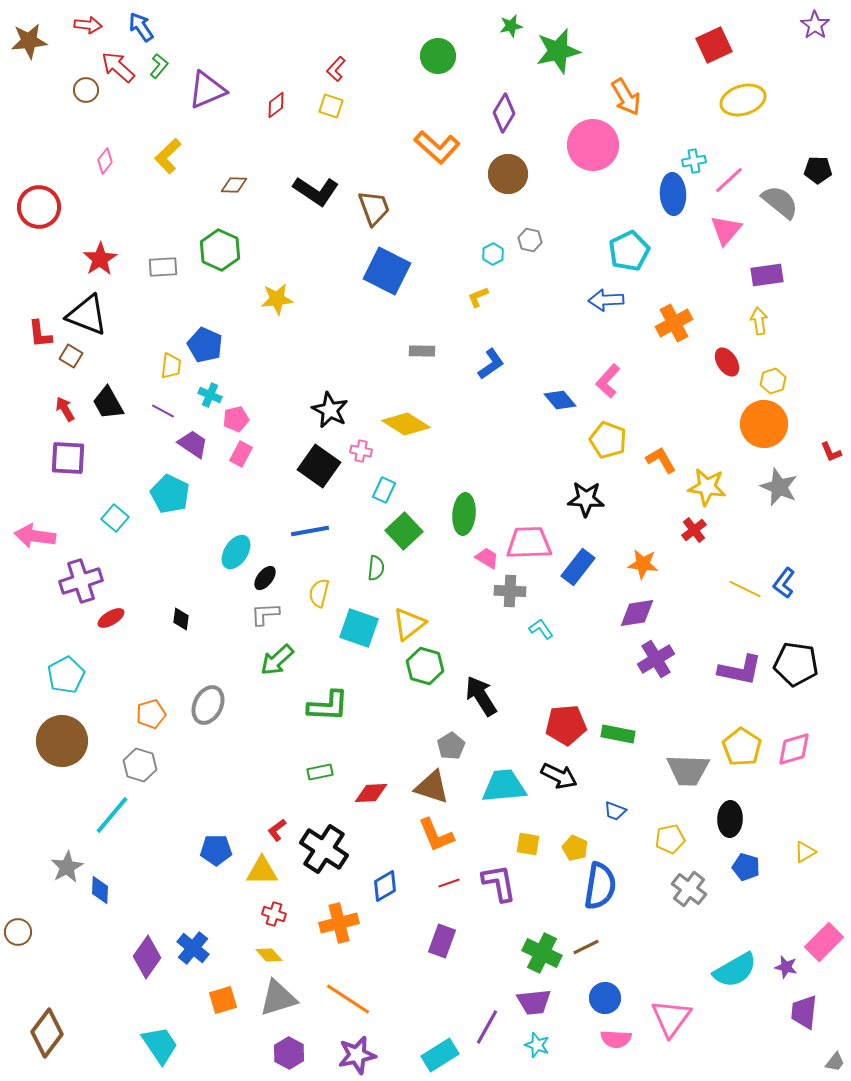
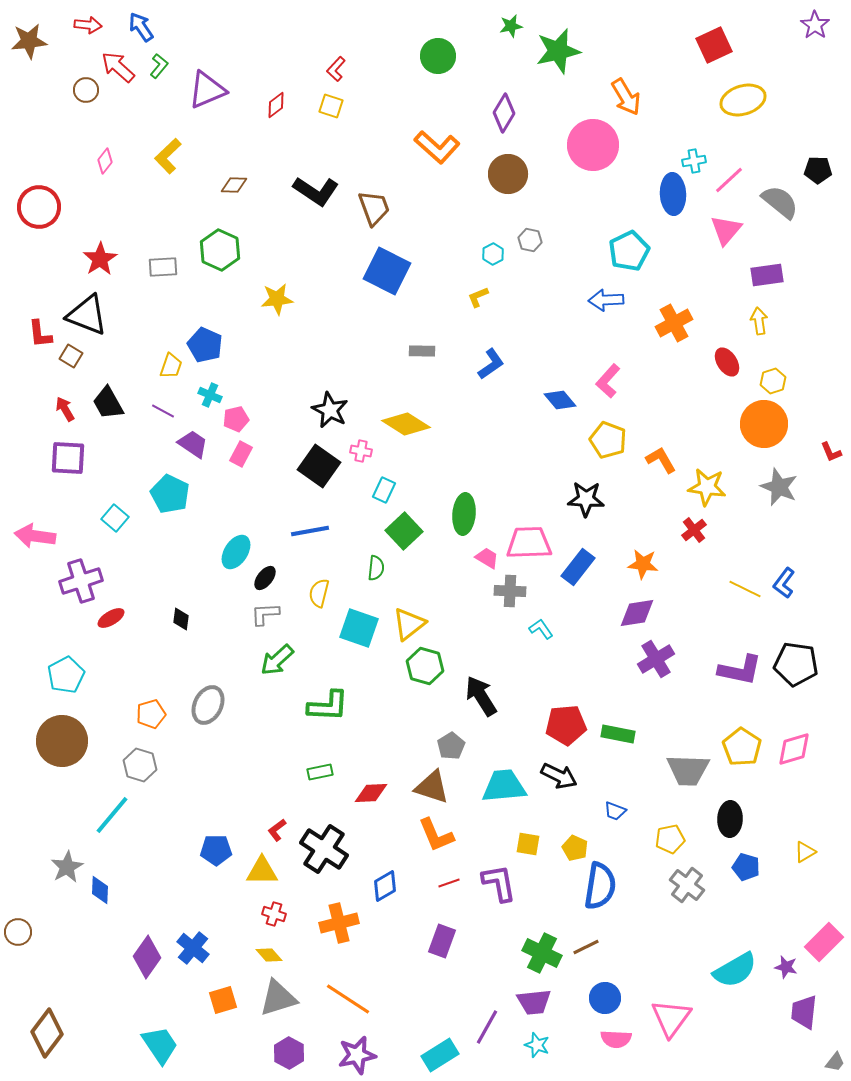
yellow trapezoid at (171, 366): rotated 12 degrees clockwise
gray cross at (689, 889): moved 2 px left, 4 px up
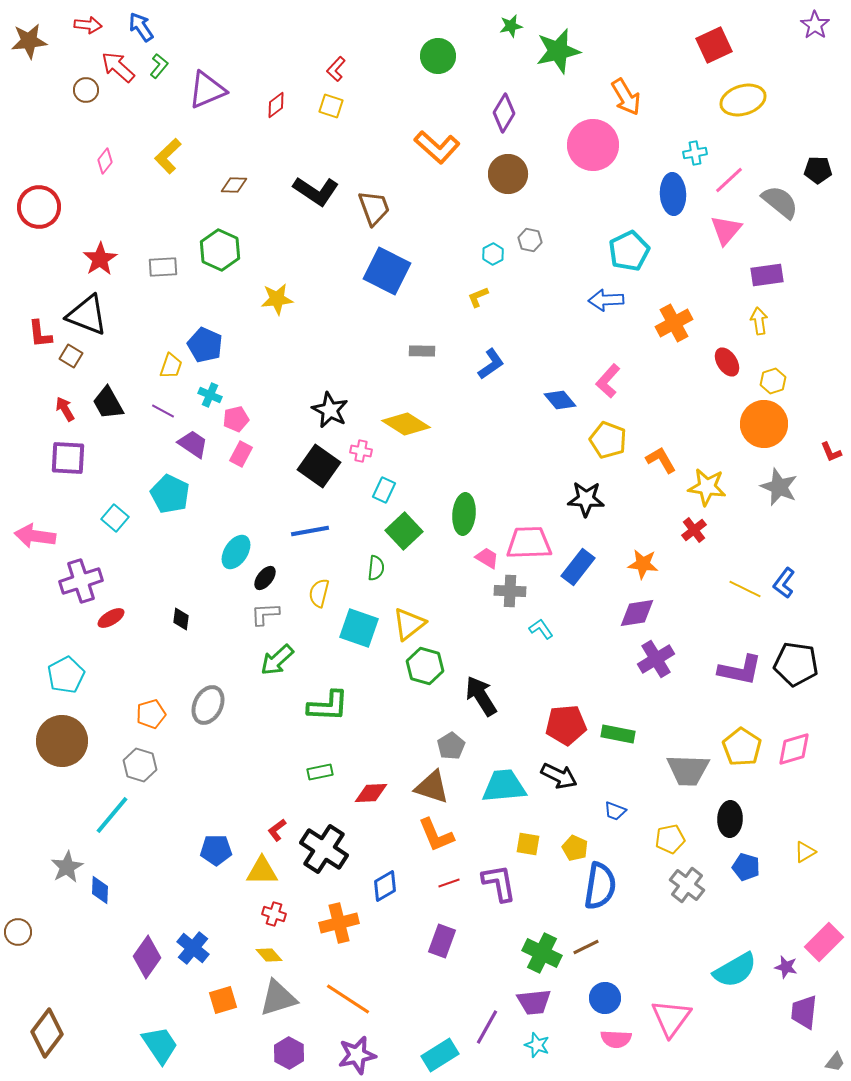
cyan cross at (694, 161): moved 1 px right, 8 px up
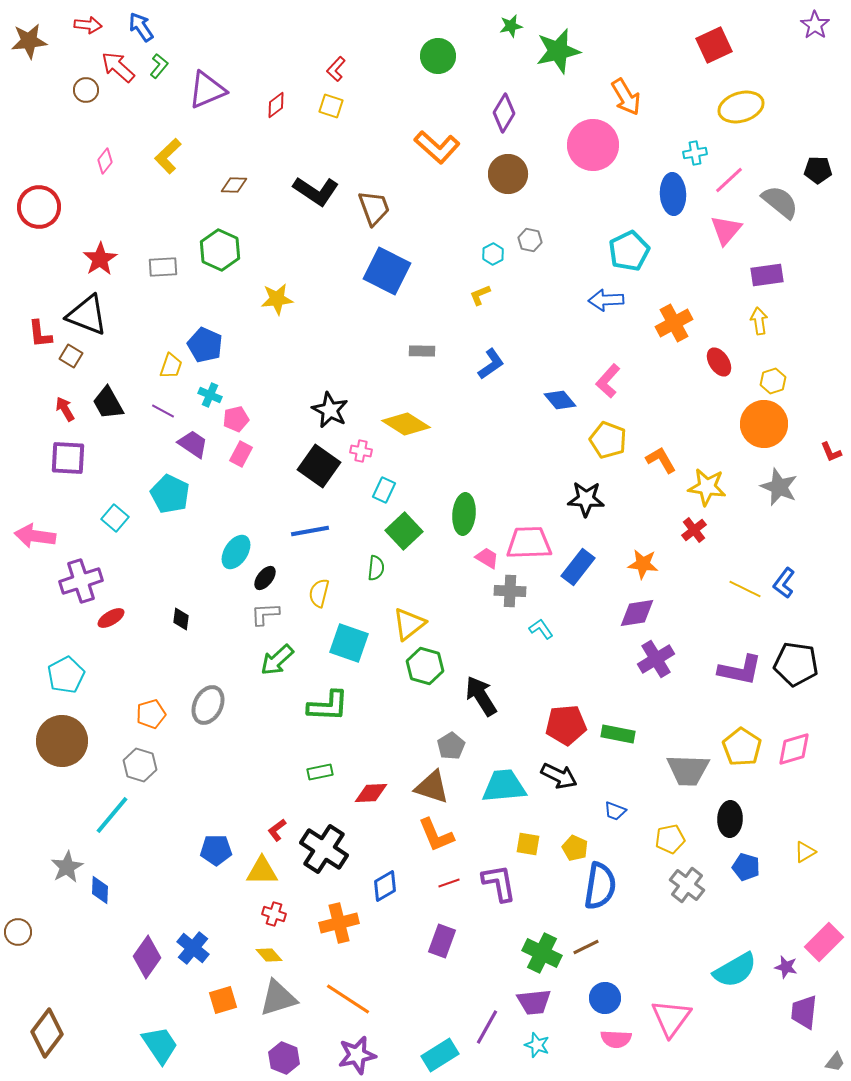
yellow ellipse at (743, 100): moved 2 px left, 7 px down
yellow L-shape at (478, 297): moved 2 px right, 2 px up
red ellipse at (727, 362): moved 8 px left
cyan square at (359, 628): moved 10 px left, 15 px down
purple hexagon at (289, 1053): moved 5 px left, 5 px down; rotated 8 degrees counterclockwise
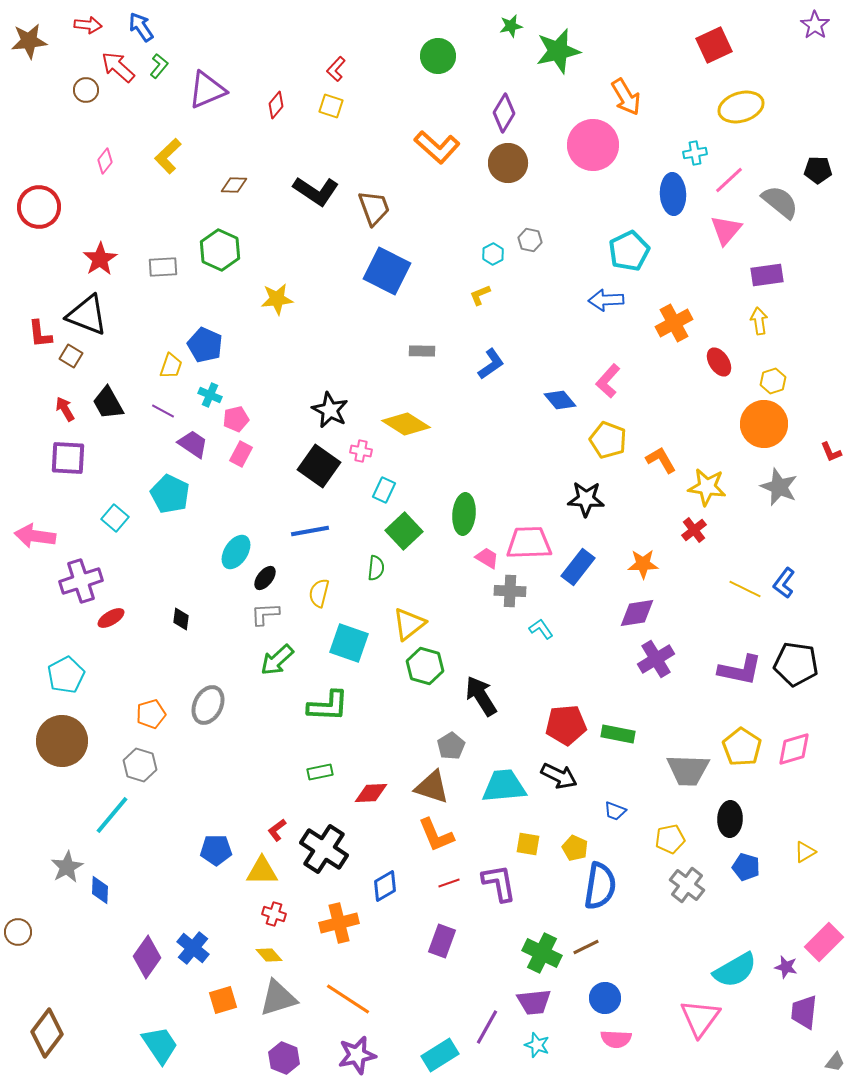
red diamond at (276, 105): rotated 12 degrees counterclockwise
brown circle at (508, 174): moved 11 px up
orange star at (643, 564): rotated 8 degrees counterclockwise
pink triangle at (671, 1018): moved 29 px right
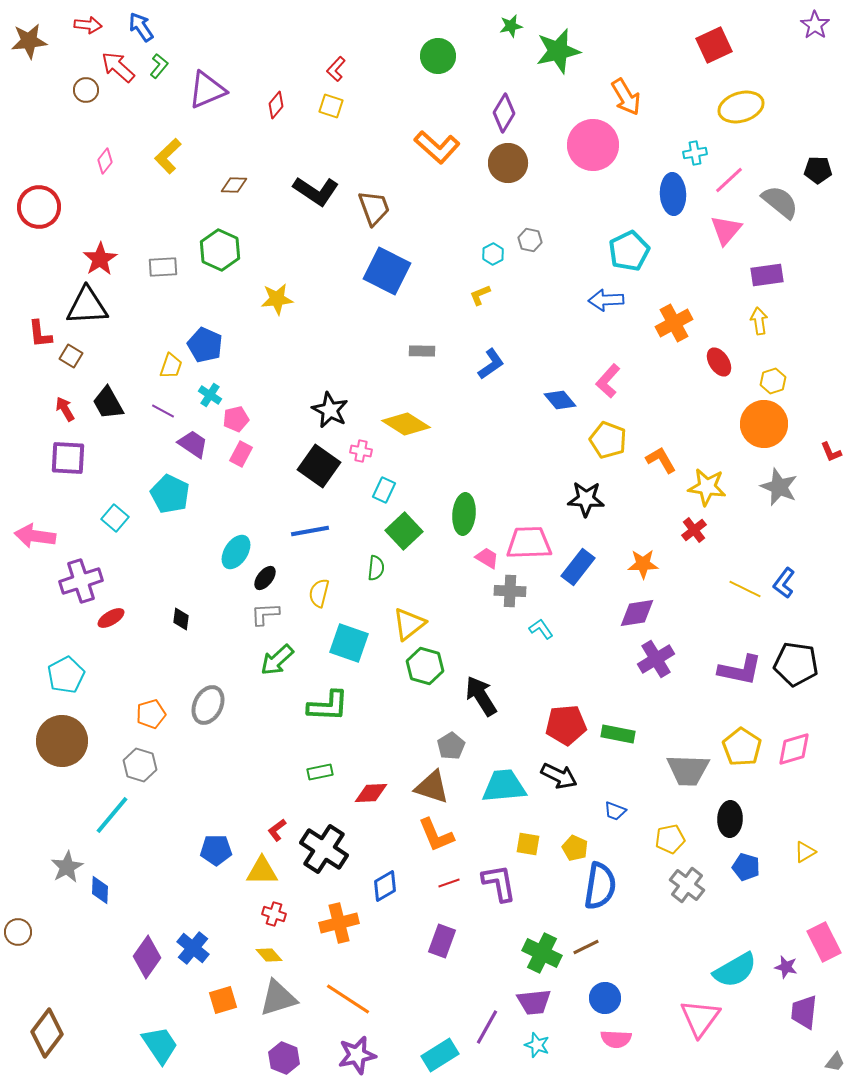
black triangle at (87, 315): moved 9 px up; rotated 24 degrees counterclockwise
cyan cross at (210, 395): rotated 10 degrees clockwise
pink rectangle at (824, 942): rotated 72 degrees counterclockwise
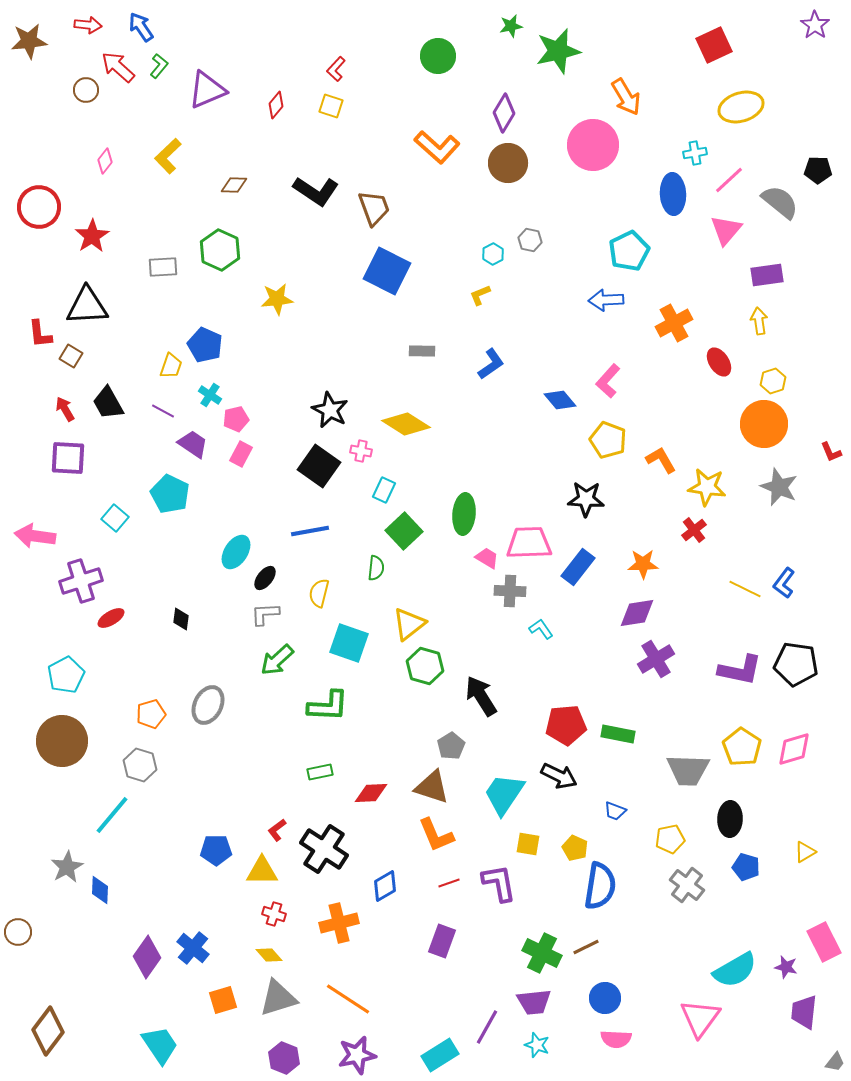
red star at (100, 259): moved 8 px left, 23 px up
cyan trapezoid at (504, 786): moved 8 px down; rotated 51 degrees counterclockwise
brown diamond at (47, 1033): moved 1 px right, 2 px up
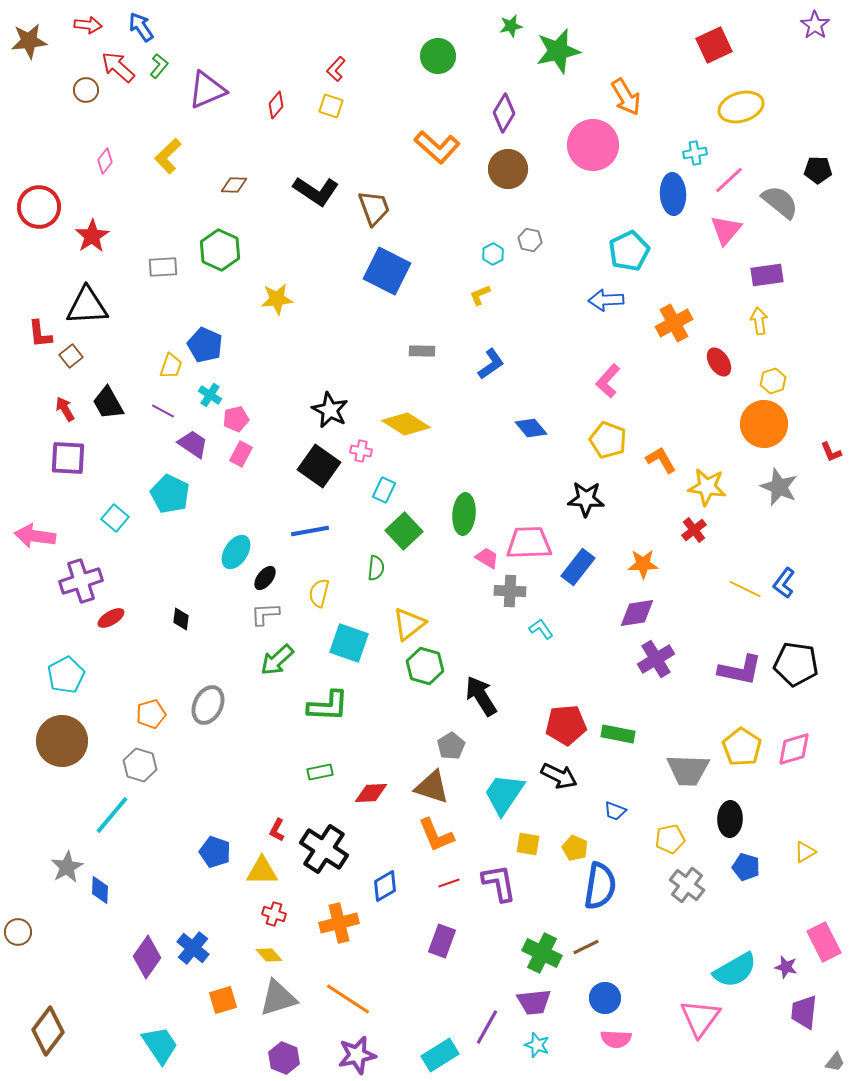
brown circle at (508, 163): moved 6 px down
brown square at (71, 356): rotated 20 degrees clockwise
blue diamond at (560, 400): moved 29 px left, 28 px down
red L-shape at (277, 830): rotated 25 degrees counterclockwise
blue pentagon at (216, 850): moved 1 px left, 2 px down; rotated 20 degrees clockwise
